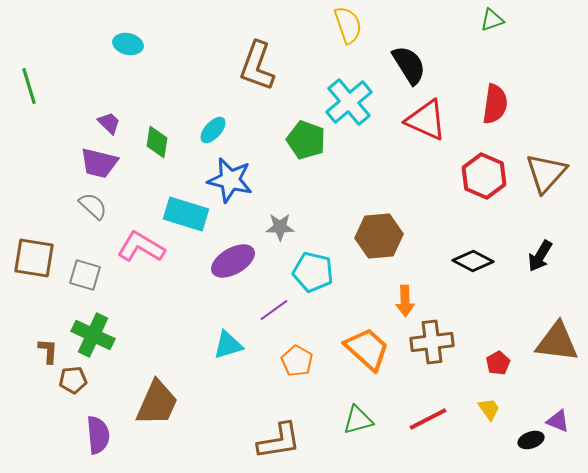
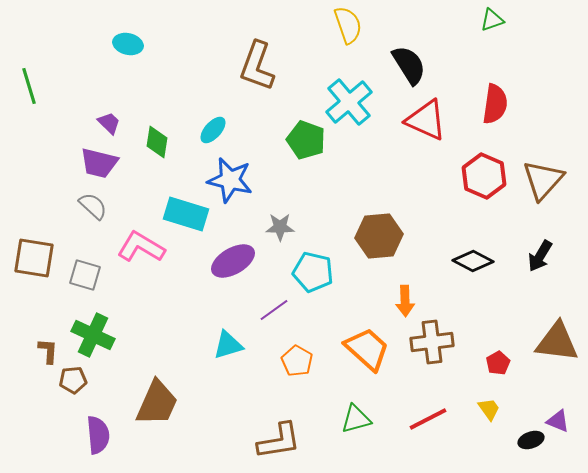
brown triangle at (546, 173): moved 3 px left, 7 px down
green triangle at (358, 420): moved 2 px left, 1 px up
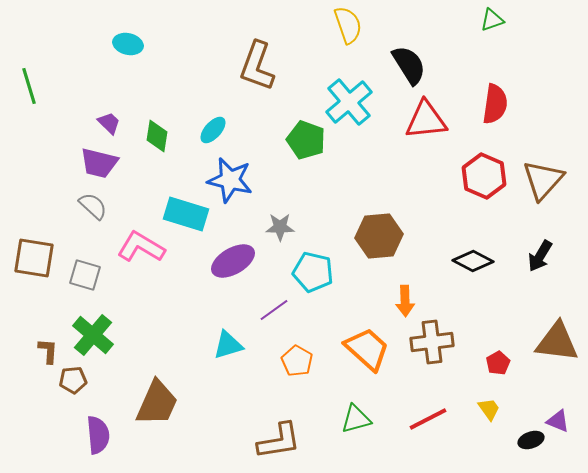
red triangle at (426, 120): rotated 30 degrees counterclockwise
green diamond at (157, 142): moved 6 px up
green cross at (93, 335): rotated 15 degrees clockwise
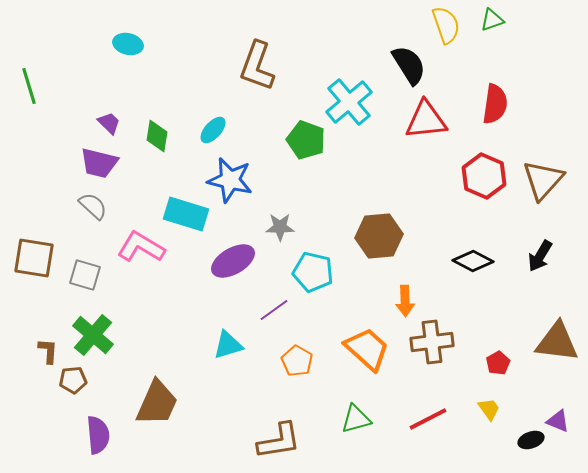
yellow semicircle at (348, 25): moved 98 px right
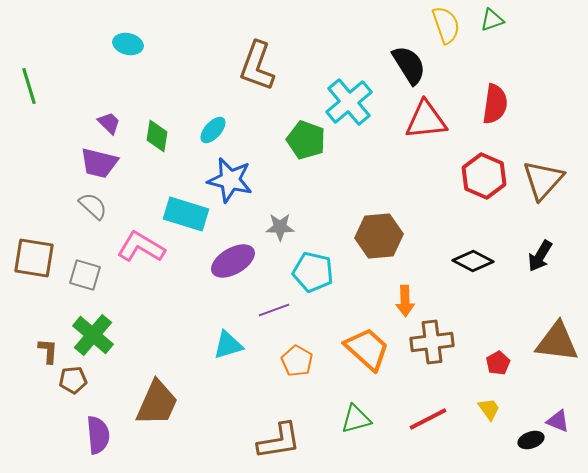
purple line at (274, 310): rotated 16 degrees clockwise
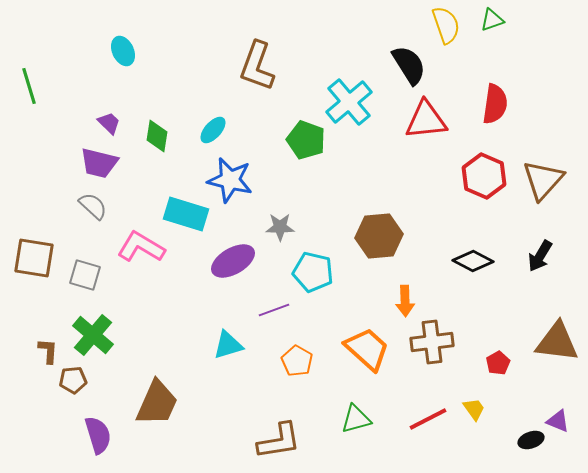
cyan ellipse at (128, 44): moved 5 px left, 7 px down; rotated 52 degrees clockwise
yellow trapezoid at (489, 409): moved 15 px left
purple semicircle at (98, 435): rotated 12 degrees counterclockwise
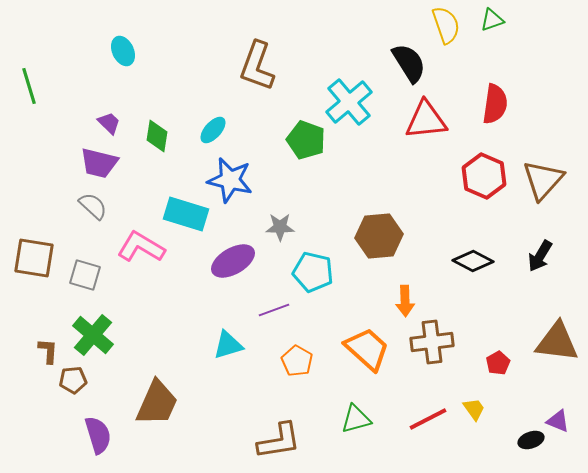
black semicircle at (409, 65): moved 2 px up
